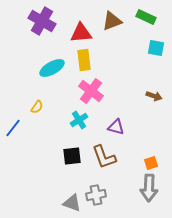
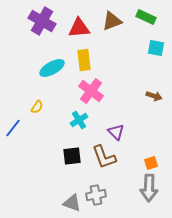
red triangle: moved 2 px left, 5 px up
purple triangle: moved 5 px down; rotated 30 degrees clockwise
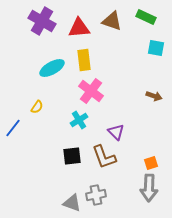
brown triangle: rotated 40 degrees clockwise
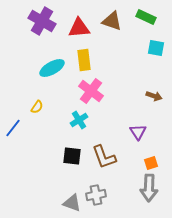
purple triangle: moved 22 px right; rotated 12 degrees clockwise
black square: rotated 12 degrees clockwise
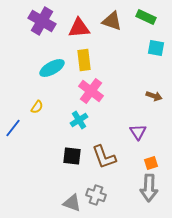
gray cross: rotated 30 degrees clockwise
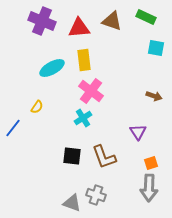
purple cross: rotated 8 degrees counterclockwise
cyan cross: moved 4 px right, 2 px up
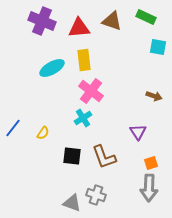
cyan square: moved 2 px right, 1 px up
yellow semicircle: moved 6 px right, 26 px down
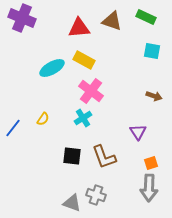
purple cross: moved 20 px left, 3 px up
cyan square: moved 6 px left, 4 px down
yellow rectangle: rotated 55 degrees counterclockwise
yellow semicircle: moved 14 px up
